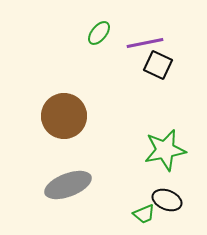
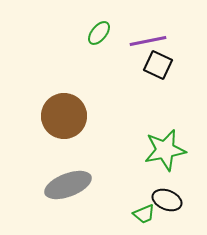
purple line: moved 3 px right, 2 px up
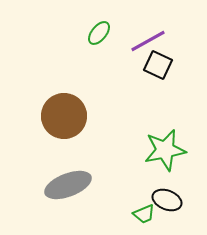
purple line: rotated 18 degrees counterclockwise
